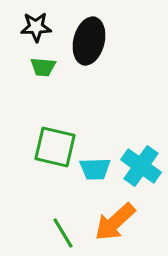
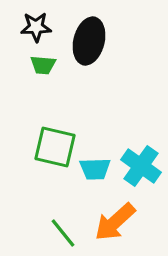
green trapezoid: moved 2 px up
green line: rotated 8 degrees counterclockwise
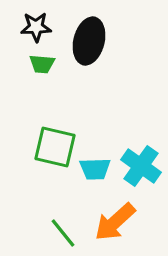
green trapezoid: moved 1 px left, 1 px up
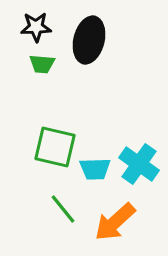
black ellipse: moved 1 px up
cyan cross: moved 2 px left, 2 px up
green line: moved 24 px up
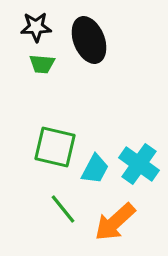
black ellipse: rotated 36 degrees counterclockwise
cyan trapezoid: rotated 60 degrees counterclockwise
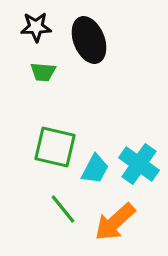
green trapezoid: moved 1 px right, 8 px down
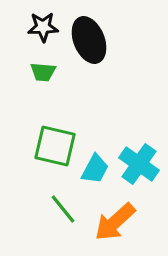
black star: moved 7 px right
green square: moved 1 px up
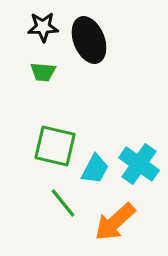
green line: moved 6 px up
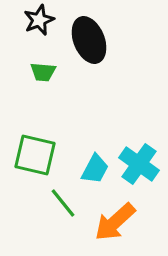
black star: moved 4 px left, 7 px up; rotated 20 degrees counterclockwise
green square: moved 20 px left, 9 px down
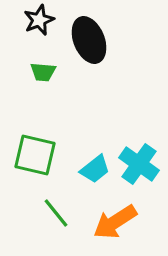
cyan trapezoid: rotated 24 degrees clockwise
green line: moved 7 px left, 10 px down
orange arrow: rotated 9 degrees clockwise
